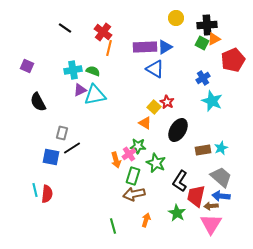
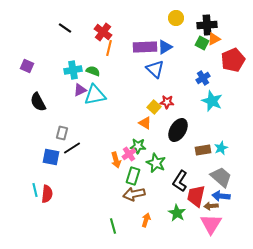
blue triangle at (155, 69): rotated 12 degrees clockwise
red star at (167, 102): rotated 24 degrees counterclockwise
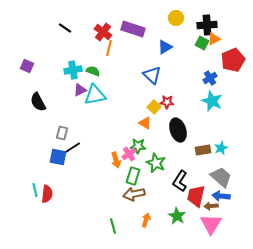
purple rectangle at (145, 47): moved 12 px left, 18 px up; rotated 20 degrees clockwise
blue triangle at (155, 69): moved 3 px left, 6 px down
blue cross at (203, 78): moved 7 px right
black ellipse at (178, 130): rotated 50 degrees counterclockwise
blue square at (51, 157): moved 7 px right
green star at (177, 213): moved 3 px down
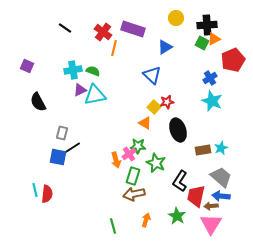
orange line at (109, 48): moved 5 px right
red star at (167, 102): rotated 16 degrees counterclockwise
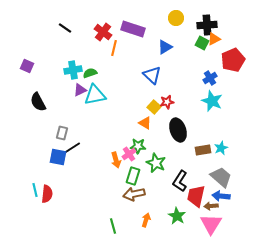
green semicircle at (93, 71): moved 3 px left, 2 px down; rotated 40 degrees counterclockwise
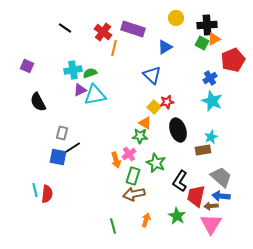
green star at (138, 146): moved 2 px right, 10 px up
cyan star at (221, 148): moved 10 px left, 11 px up
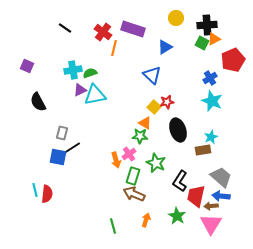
brown arrow at (134, 194): rotated 35 degrees clockwise
